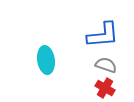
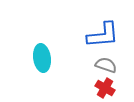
cyan ellipse: moved 4 px left, 2 px up
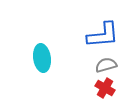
gray semicircle: rotated 35 degrees counterclockwise
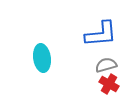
blue L-shape: moved 2 px left, 1 px up
red cross: moved 4 px right, 4 px up
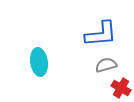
cyan ellipse: moved 3 px left, 4 px down
red cross: moved 12 px right, 4 px down
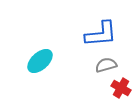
cyan ellipse: moved 1 px right, 1 px up; rotated 56 degrees clockwise
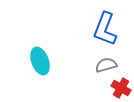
blue L-shape: moved 4 px right, 5 px up; rotated 116 degrees clockwise
cyan ellipse: rotated 68 degrees counterclockwise
